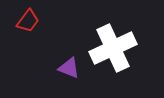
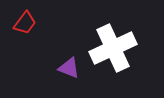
red trapezoid: moved 3 px left, 2 px down
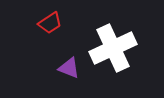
red trapezoid: moved 25 px right; rotated 20 degrees clockwise
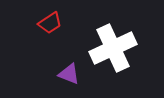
purple triangle: moved 6 px down
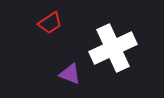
purple triangle: moved 1 px right
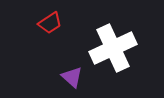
purple triangle: moved 2 px right, 3 px down; rotated 20 degrees clockwise
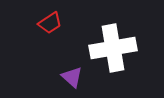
white cross: rotated 15 degrees clockwise
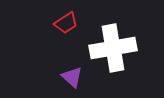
red trapezoid: moved 16 px right
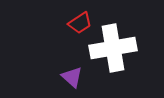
red trapezoid: moved 14 px right
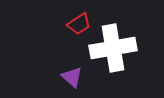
red trapezoid: moved 1 px left, 1 px down
